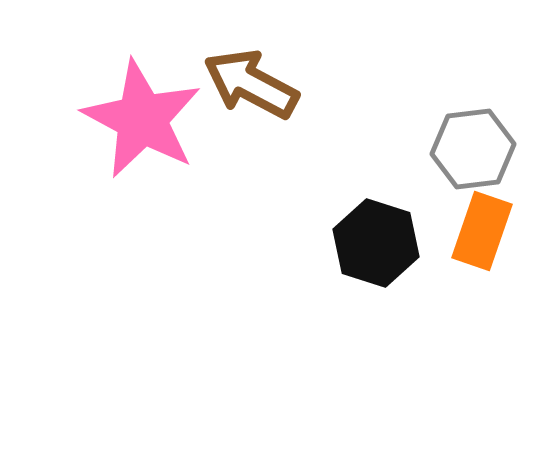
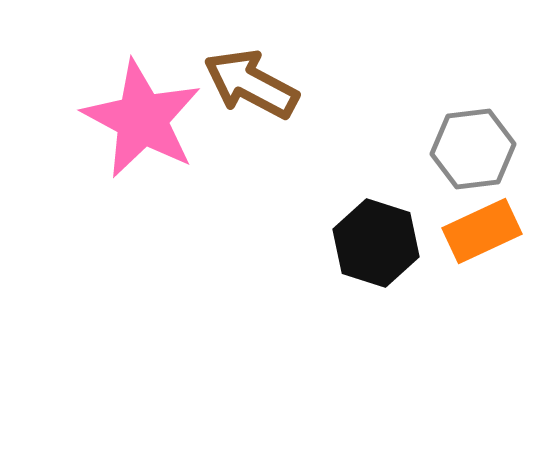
orange rectangle: rotated 46 degrees clockwise
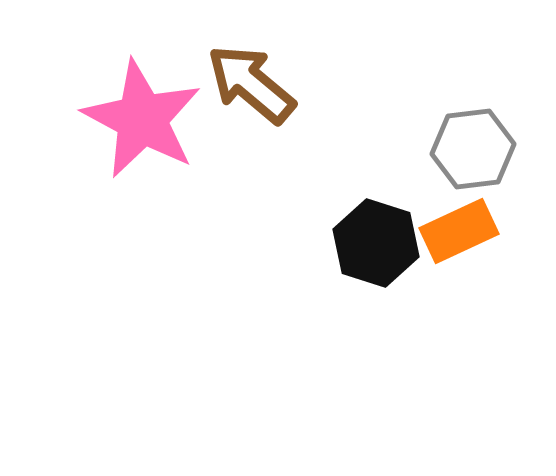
brown arrow: rotated 12 degrees clockwise
orange rectangle: moved 23 px left
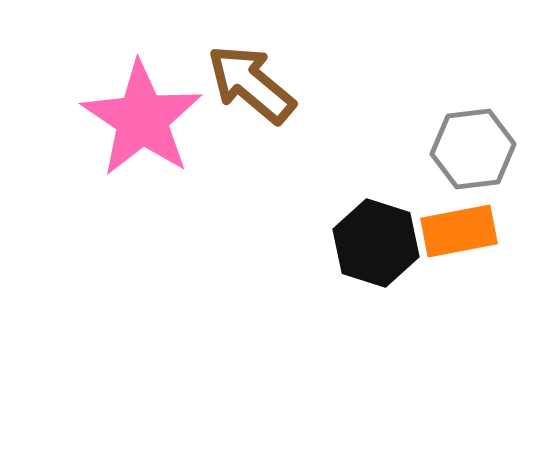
pink star: rotated 6 degrees clockwise
orange rectangle: rotated 14 degrees clockwise
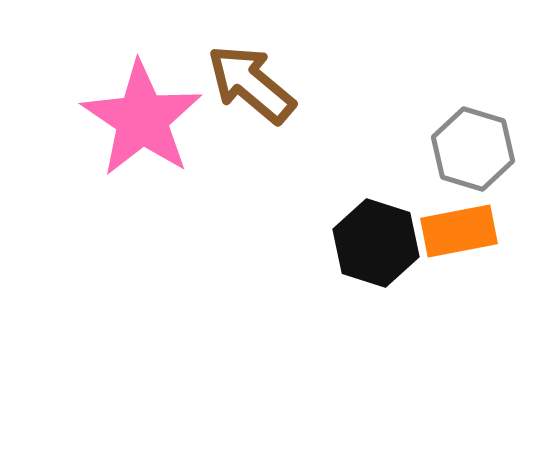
gray hexagon: rotated 24 degrees clockwise
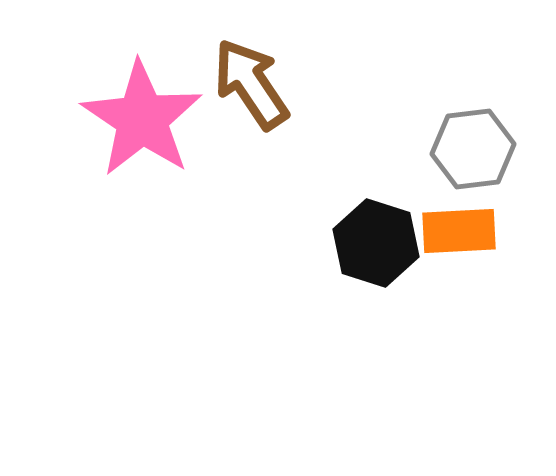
brown arrow: rotated 16 degrees clockwise
gray hexagon: rotated 24 degrees counterclockwise
orange rectangle: rotated 8 degrees clockwise
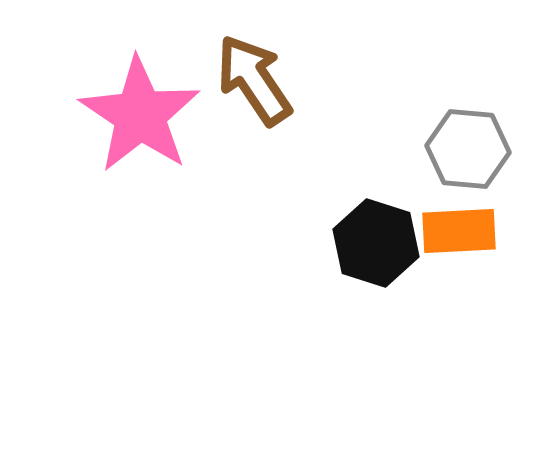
brown arrow: moved 3 px right, 4 px up
pink star: moved 2 px left, 4 px up
gray hexagon: moved 5 px left; rotated 12 degrees clockwise
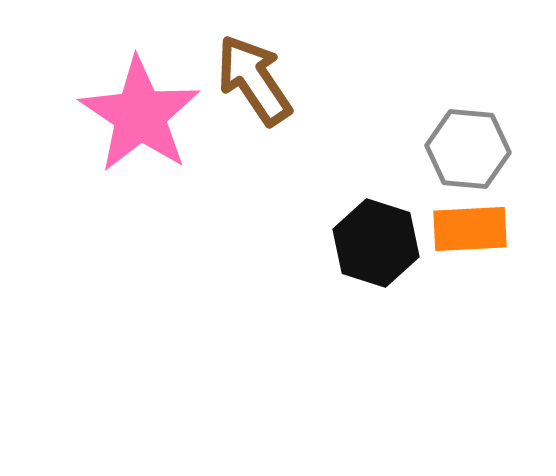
orange rectangle: moved 11 px right, 2 px up
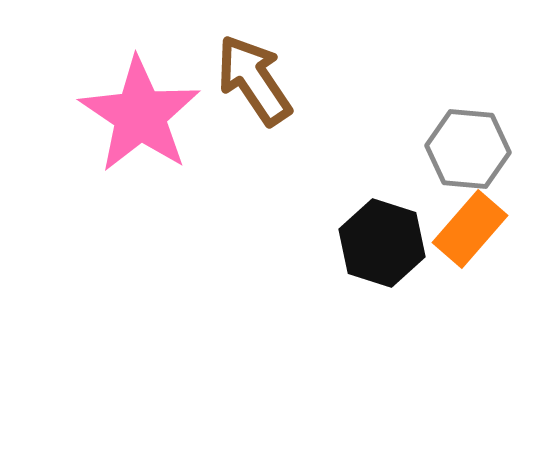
orange rectangle: rotated 46 degrees counterclockwise
black hexagon: moved 6 px right
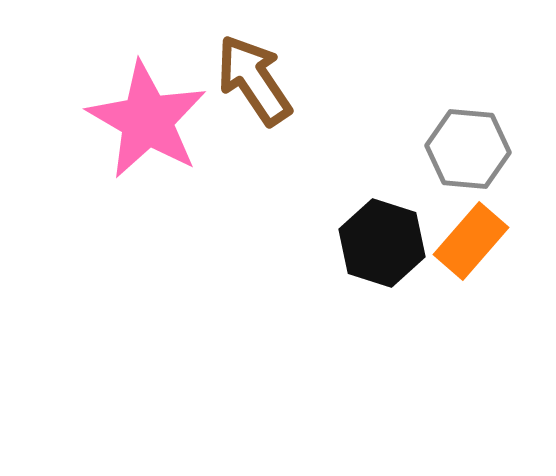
pink star: moved 7 px right, 5 px down; rotated 4 degrees counterclockwise
orange rectangle: moved 1 px right, 12 px down
